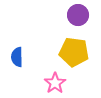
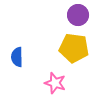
yellow pentagon: moved 4 px up
pink star: rotated 20 degrees counterclockwise
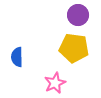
pink star: rotated 30 degrees clockwise
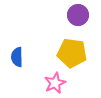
yellow pentagon: moved 2 px left, 5 px down
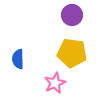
purple circle: moved 6 px left
blue semicircle: moved 1 px right, 2 px down
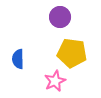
purple circle: moved 12 px left, 2 px down
pink star: moved 2 px up
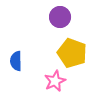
yellow pentagon: rotated 12 degrees clockwise
blue semicircle: moved 2 px left, 2 px down
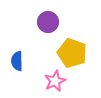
purple circle: moved 12 px left, 5 px down
blue semicircle: moved 1 px right
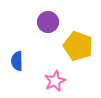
yellow pentagon: moved 6 px right, 7 px up
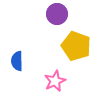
purple circle: moved 9 px right, 8 px up
yellow pentagon: moved 2 px left
